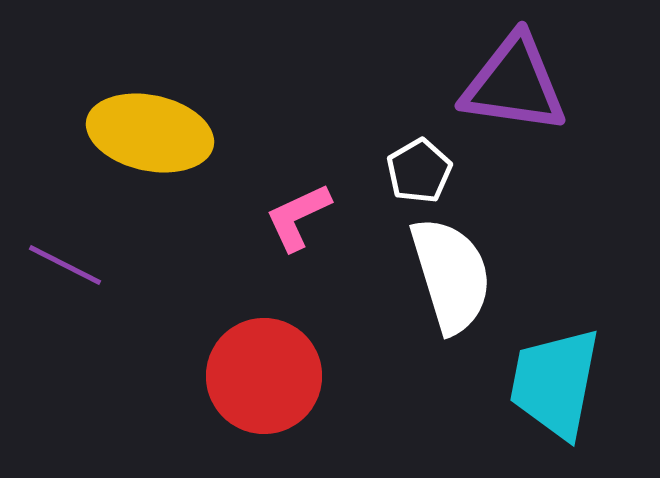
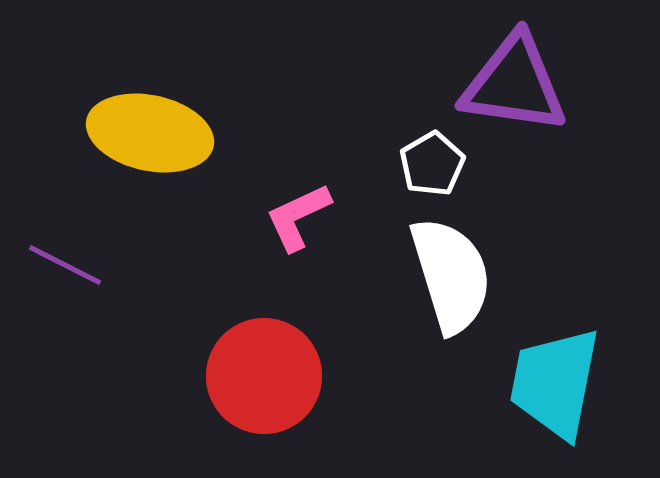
white pentagon: moved 13 px right, 7 px up
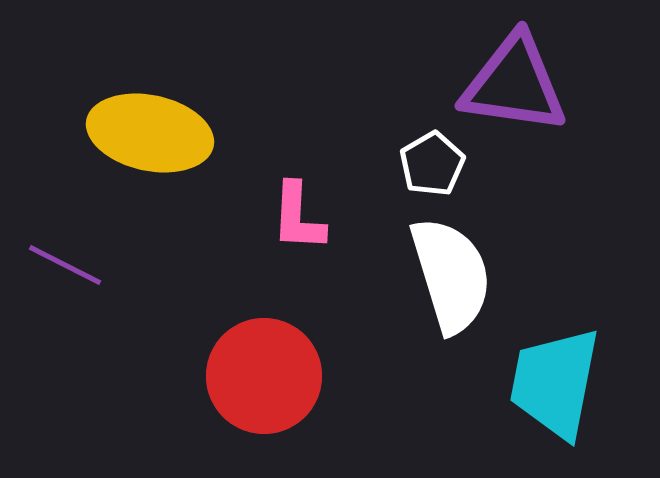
pink L-shape: rotated 62 degrees counterclockwise
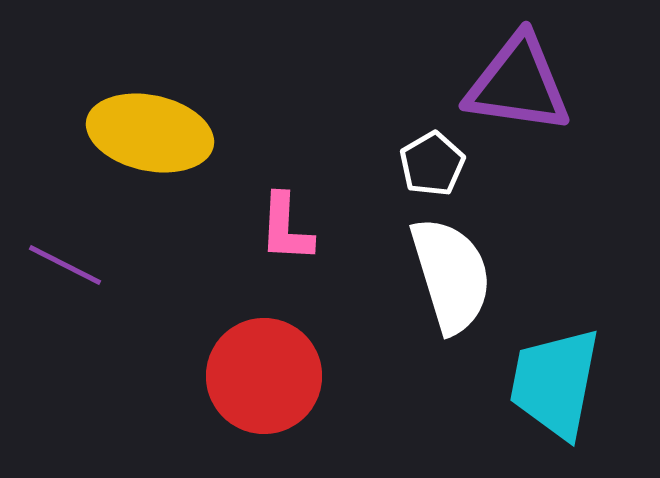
purple triangle: moved 4 px right
pink L-shape: moved 12 px left, 11 px down
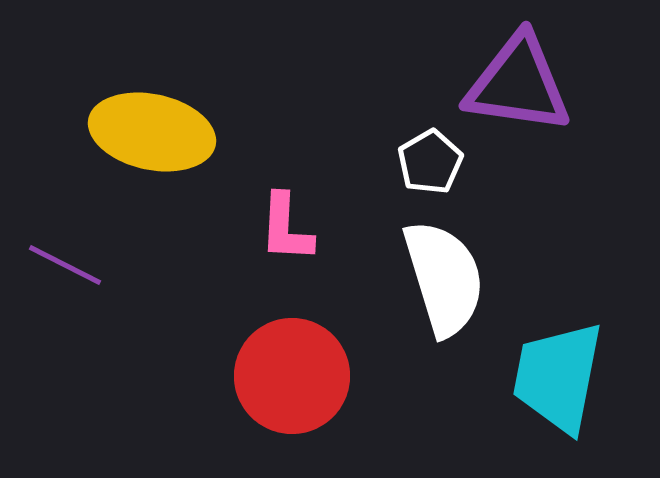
yellow ellipse: moved 2 px right, 1 px up
white pentagon: moved 2 px left, 2 px up
white semicircle: moved 7 px left, 3 px down
red circle: moved 28 px right
cyan trapezoid: moved 3 px right, 6 px up
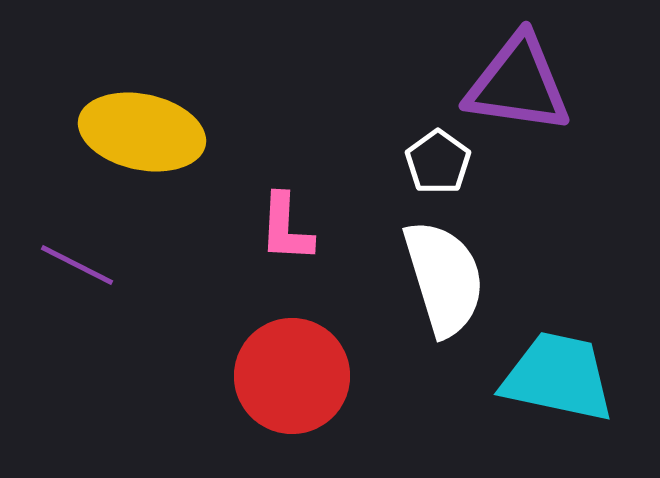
yellow ellipse: moved 10 px left
white pentagon: moved 8 px right; rotated 6 degrees counterclockwise
purple line: moved 12 px right
cyan trapezoid: rotated 91 degrees clockwise
